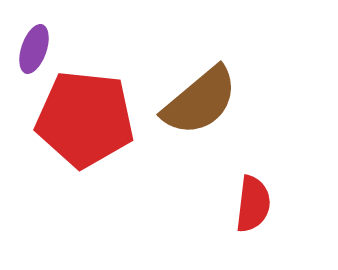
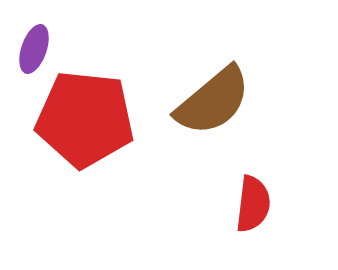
brown semicircle: moved 13 px right
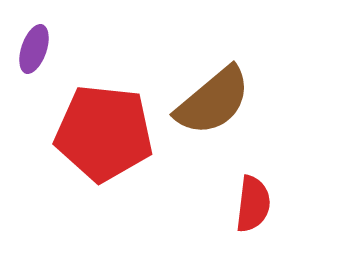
red pentagon: moved 19 px right, 14 px down
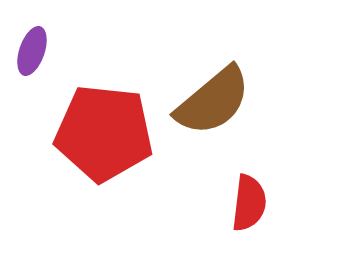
purple ellipse: moved 2 px left, 2 px down
red semicircle: moved 4 px left, 1 px up
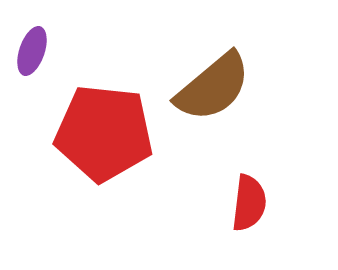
brown semicircle: moved 14 px up
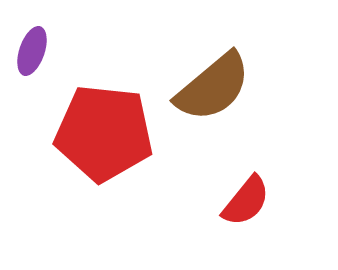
red semicircle: moved 3 px left, 2 px up; rotated 32 degrees clockwise
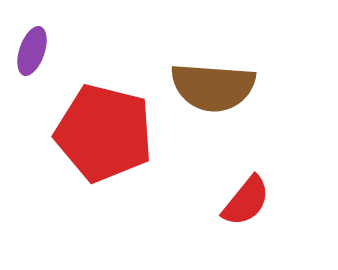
brown semicircle: rotated 44 degrees clockwise
red pentagon: rotated 8 degrees clockwise
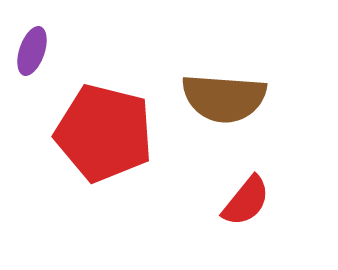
brown semicircle: moved 11 px right, 11 px down
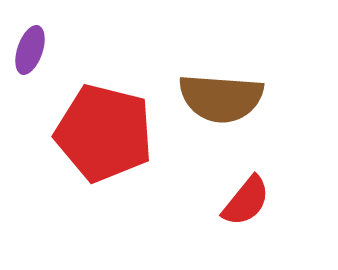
purple ellipse: moved 2 px left, 1 px up
brown semicircle: moved 3 px left
